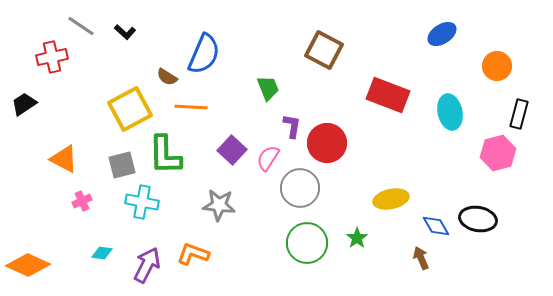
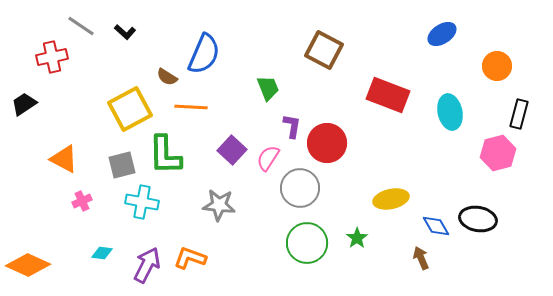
orange L-shape: moved 3 px left, 4 px down
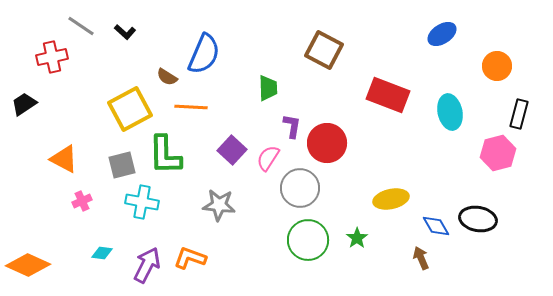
green trapezoid: rotated 20 degrees clockwise
green circle: moved 1 px right, 3 px up
